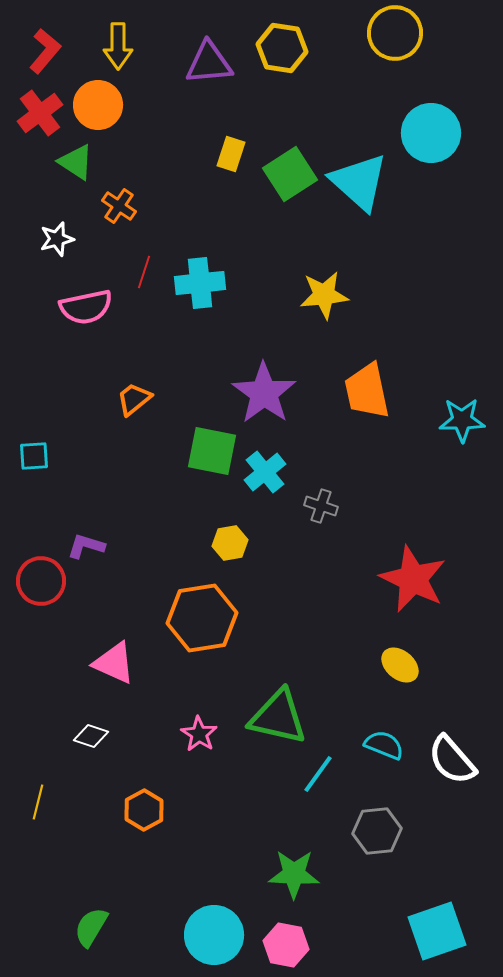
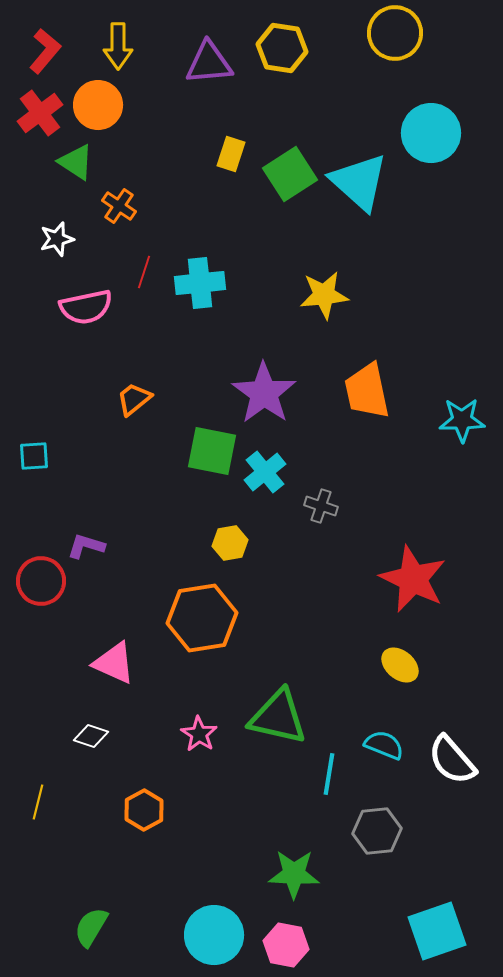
cyan line at (318, 774): moved 11 px right; rotated 27 degrees counterclockwise
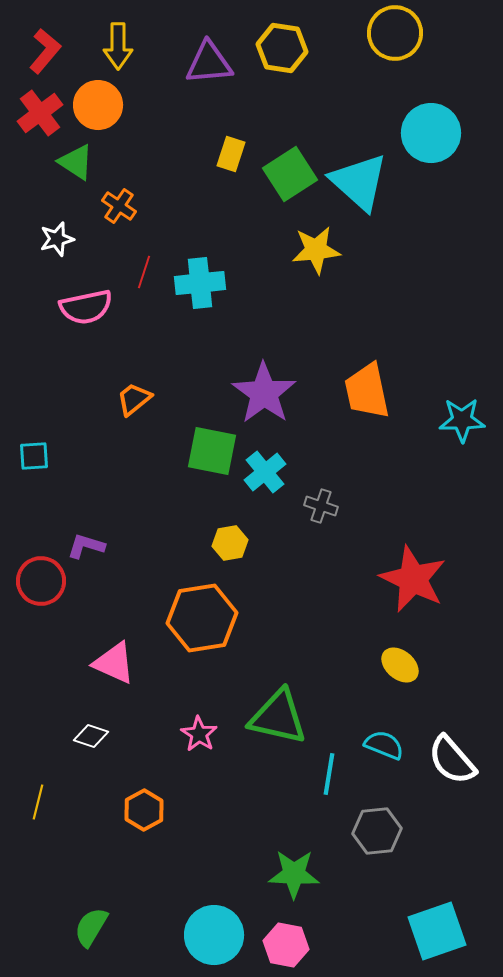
yellow star at (324, 295): moved 8 px left, 45 px up
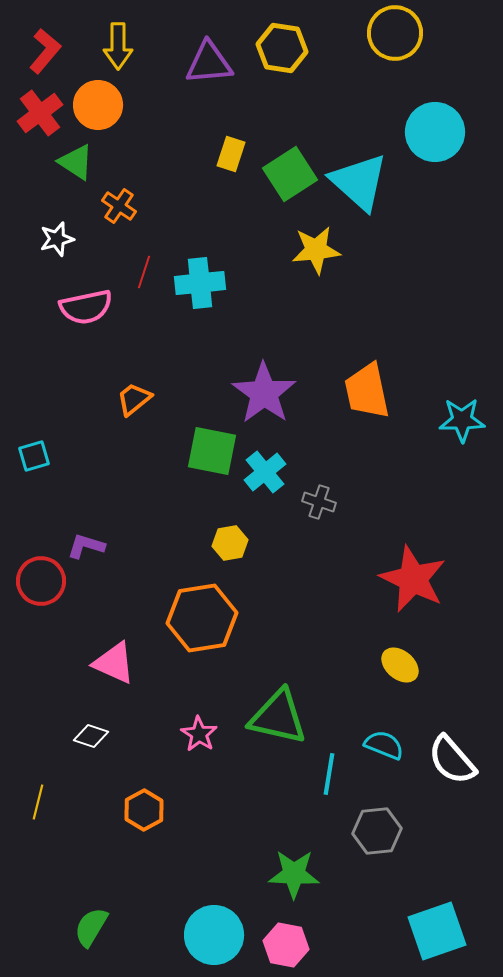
cyan circle at (431, 133): moved 4 px right, 1 px up
cyan square at (34, 456): rotated 12 degrees counterclockwise
gray cross at (321, 506): moved 2 px left, 4 px up
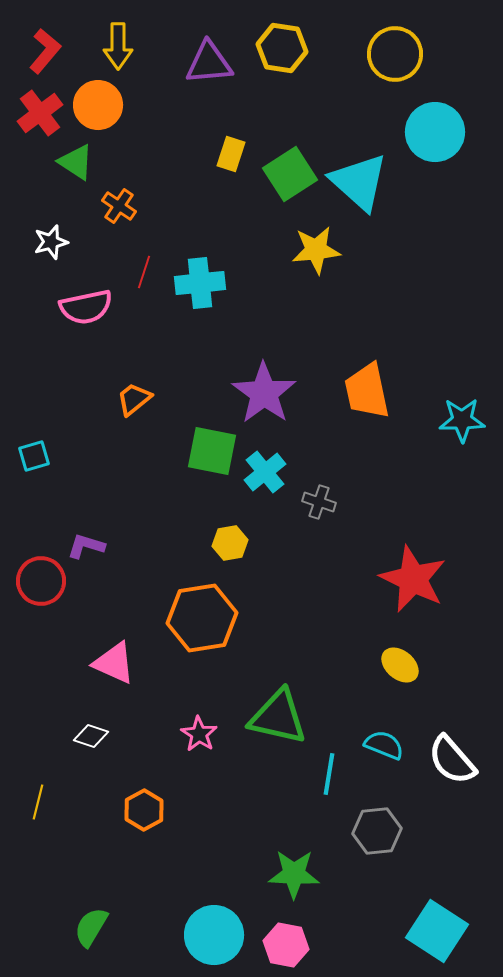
yellow circle at (395, 33): moved 21 px down
white star at (57, 239): moved 6 px left, 3 px down
cyan square at (437, 931): rotated 38 degrees counterclockwise
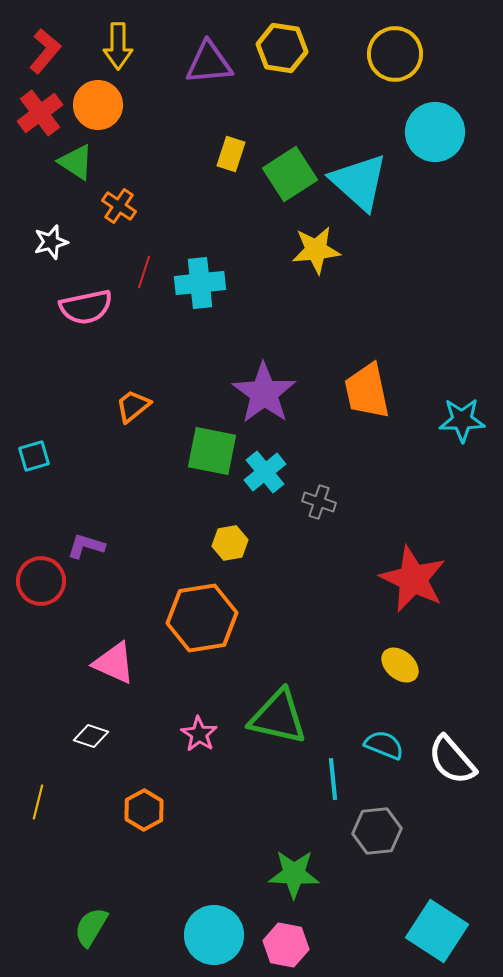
orange trapezoid at (134, 399): moved 1 px left, 7 px down
cyan line at (329, 774): moved 4 px right, 5 px down; rotated 15 degrees counterclockwise
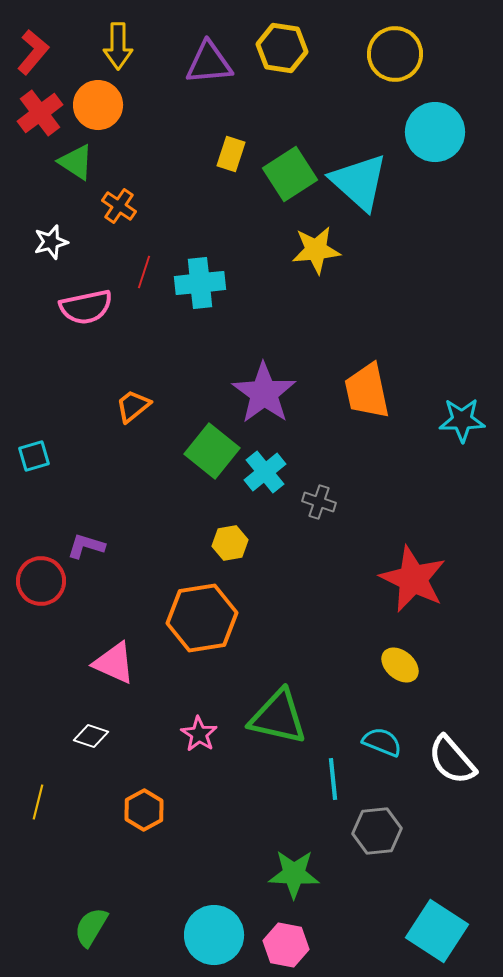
red L-shape at (45, 51): moved 12 px left, 1 px down
green square at (212, 451): rotated 28 degrees clockwise
cyan semicircle at (384, 745): moved 2 px left, 3 px up
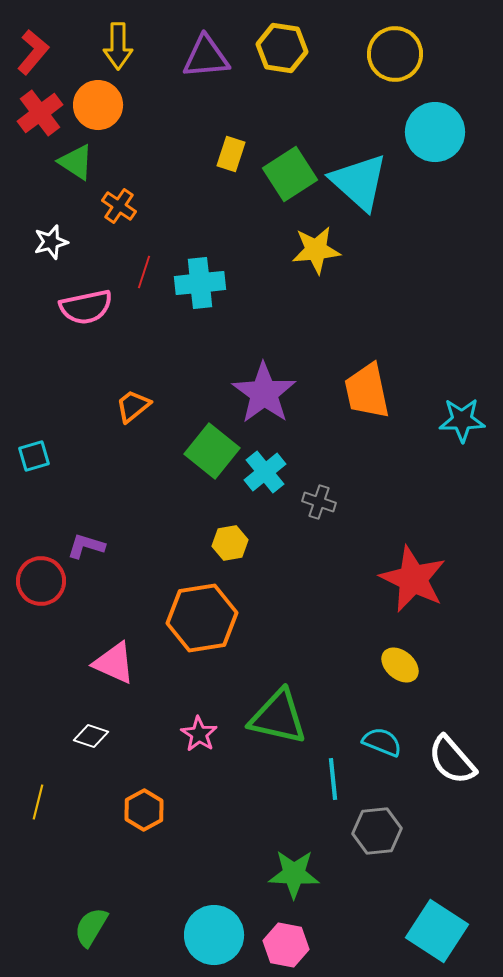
purple triangle at (209, 63): moved 3 px left, 6 px up
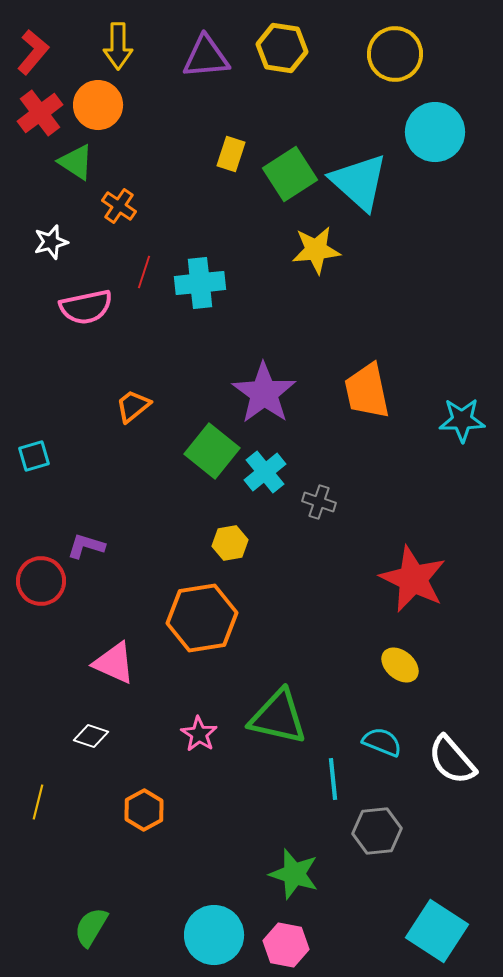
green star at (294, 874): rotated 15 degrees clockwise
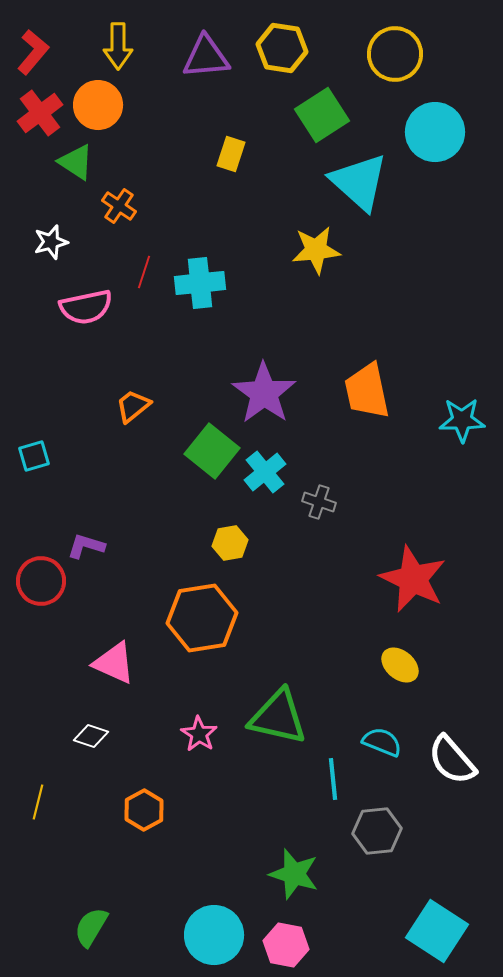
green square at (290, 174): moved 32 px right, 59 px up
